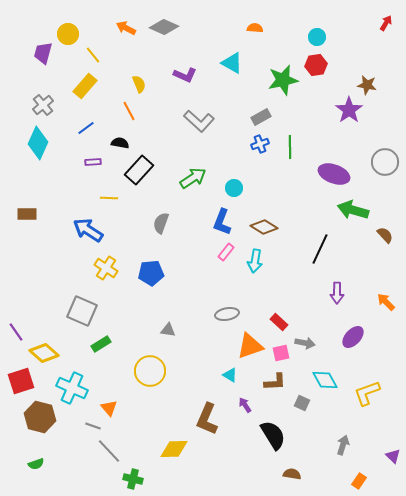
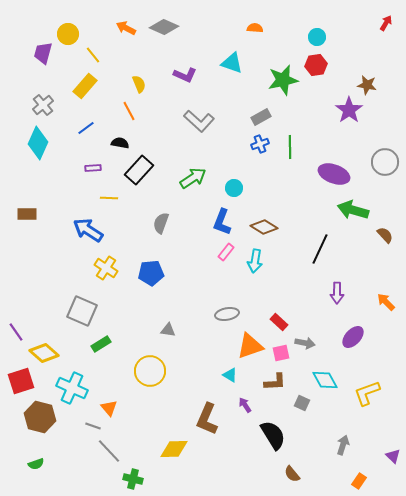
cyan triangle at (232, 63): rotated 10 degrees counterclockwise
purple rectangle at (93, 162): moved 6 px down
brown semicircle at (292, 474): rotated 138 degrees counterclockwise
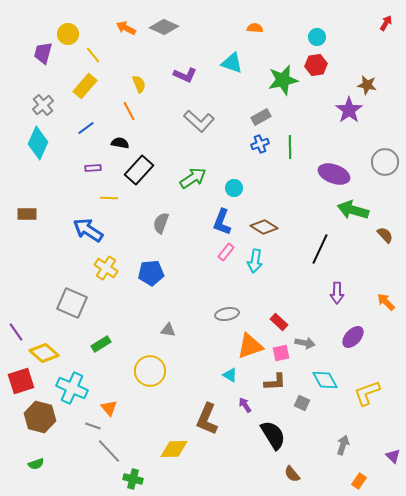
gray square at (82, 311): moved 10 px left, 8 px up
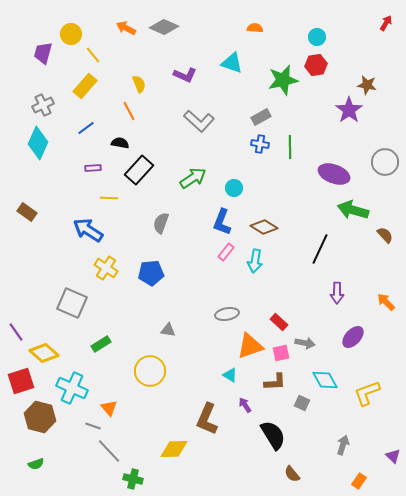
yellow circle at (68, 34): moved 3 px right
gray cross at (43, 105): rotated 15 degrees clockwise
blue cross at (260, 144): rotated 30 degrees clockwise
brown rectangle at (27, 214): moved 2 px up; rotated 36 degrees clockwise
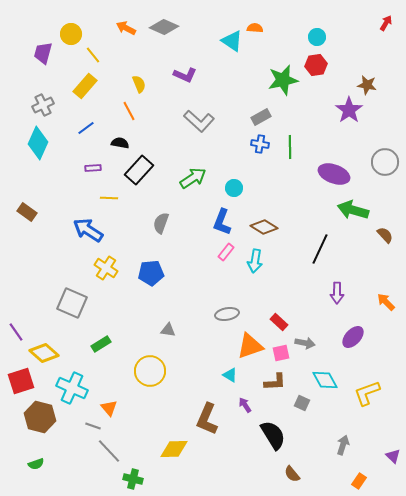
cyan triangle at (232, 63): moved 22 px up; rotated 15 degrees clockwise
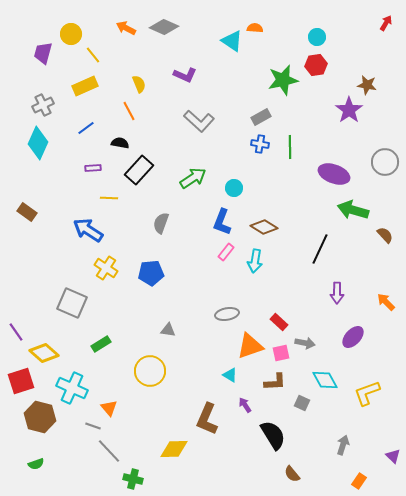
yellow rectangle at (85, 86): rotated 25 degrees clockwise
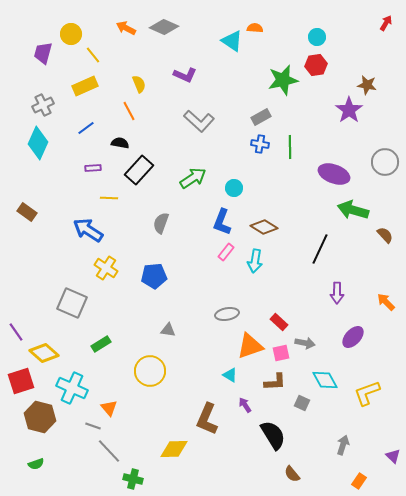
blue pentagon at (151, 273): moved 3 px right, 3 px down
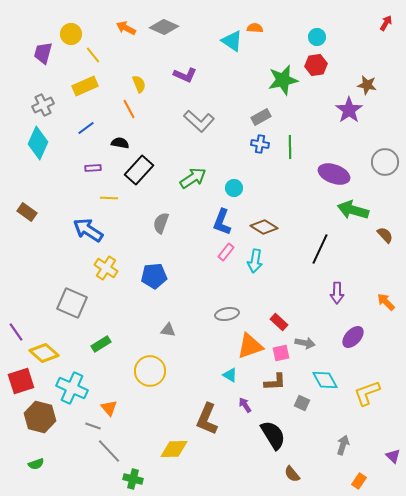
orange line at (129, 111): moved 2 px up
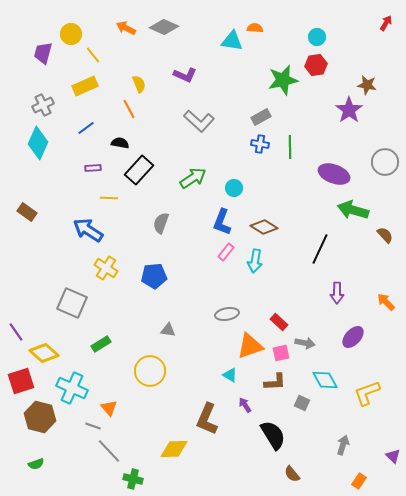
cyan triangle at (232, 41): rotated 25 degrees counterclockwise
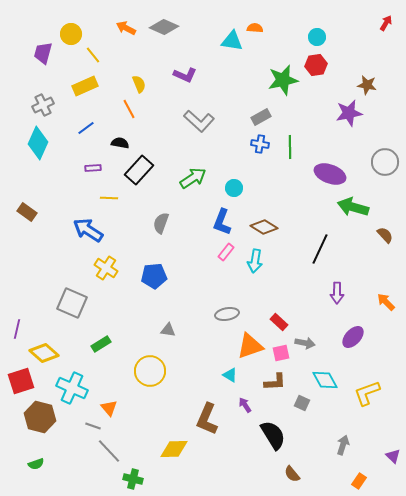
purple star at (349, 110): moved 3 px down; rotated 24 degrees clockwise
purple ellipse at (334, 174): moved 4 px left
green arrow at (353, 210): moved 3 px up
purple line at (16, 332): moved 1 px right, 3 px up; rotated 48 degrees clockwise
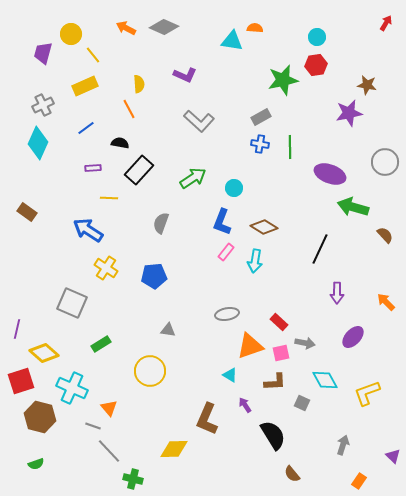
yellow semicircle at (139, 84): rotated 18 degrees clockwise
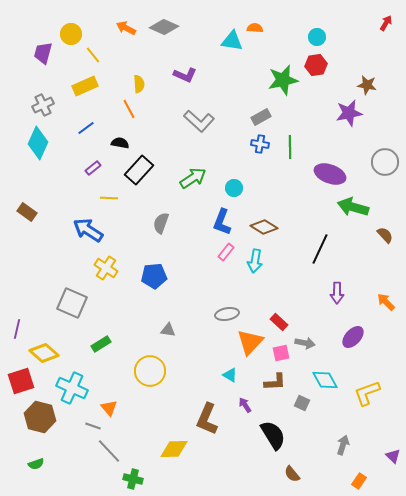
purple rectangle at (93, 168): rotated 35 degrees counterclockwise
orange triangle at (250, 346): moved 4 px up; rotated 28 degrees counterclockwise
